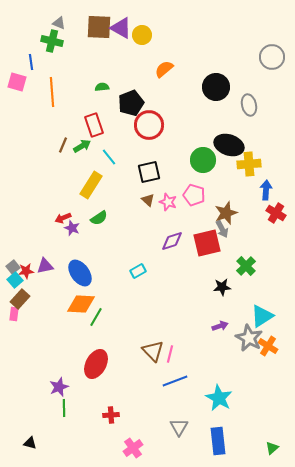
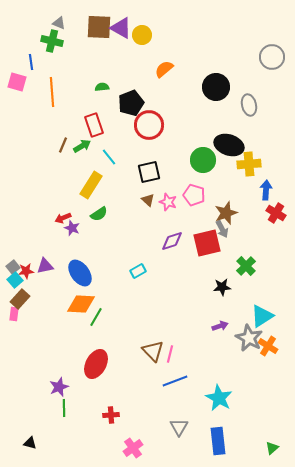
green semicircle at (99, 218): moved 4 px up
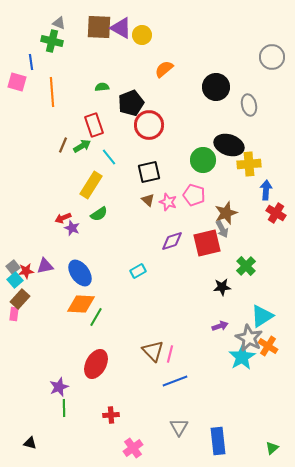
cyan star at (219, 398): moved 23 px right, 41 px up; rotated 12 degrees clockwise
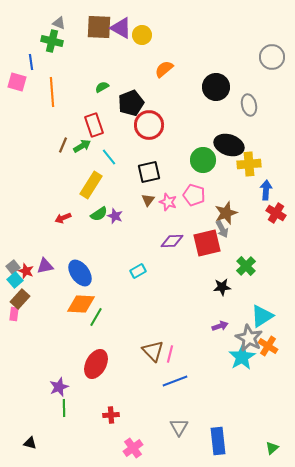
green semicircle at (102, 87): rotated 24 degrees counterclockwise
brown triangle at (148, 200): rotated 24 degrees clockwise
purple star at (72, 228): moved 43 px right, 12 px up
purple diamond at (172, 241): rotated 15 degrees clockwise
red star at (26, 271): rotated 28 degrees clockwise
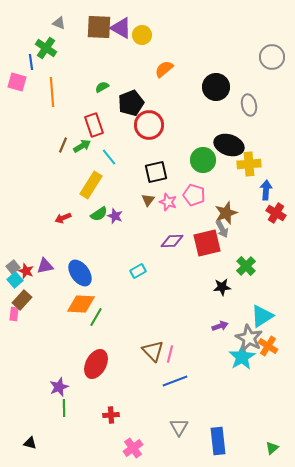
green cross at (52, 41): moved 6 px left, 7 px down; rotated 20 degrees clockwise
black square at (149, 172): moved 7 px right
brown rectangle at (20, 299): moved 2 px right, 1 px down
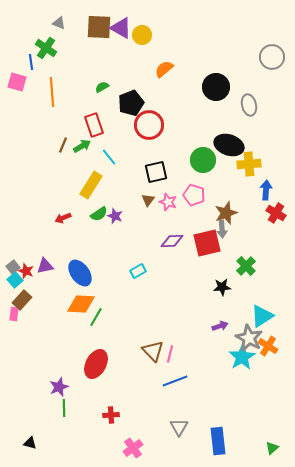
gray arrow at (222, 229): rotated 24 degrees clockwise
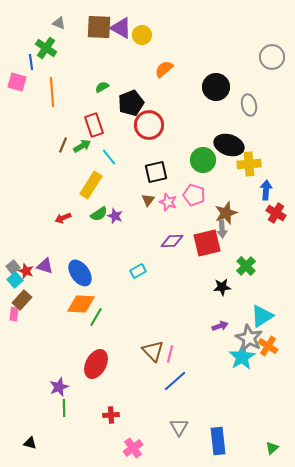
purple triangle at (45, 266): rotated 30 degrees clockwise
blue line at (175, 381): rotated 20 degrees counterclockwise
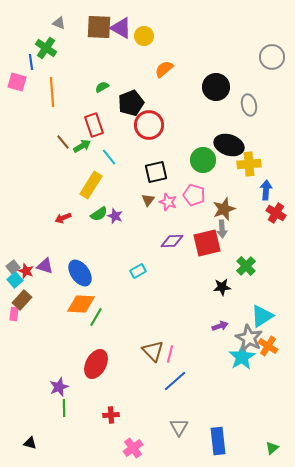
yellow circle at (142, 35): moved 2 px right, 1 px down
brown line at (63, 145): moved 3 px up; rotated 63 degrees counterclockwise
brown star at (226, 213): moved 2 px left, 4 px up
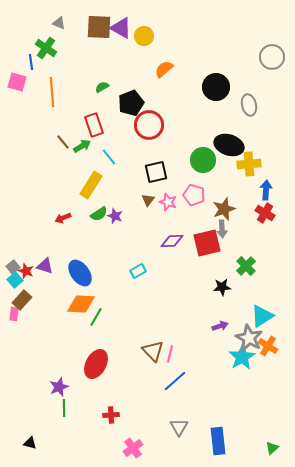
red cross at (276, 213): moved 11 px left
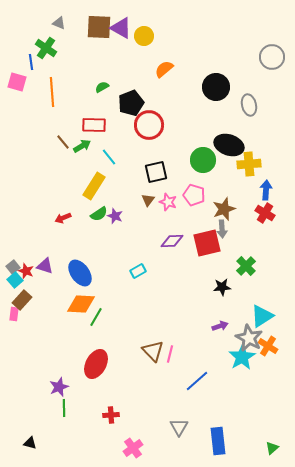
red rectangle at (94, 125): rotated 70 degrees counterclockwise
yellow rectangle at (91, 185): moved 3 px right, 1 px down
blue line at (175, 381): moved 22 px right
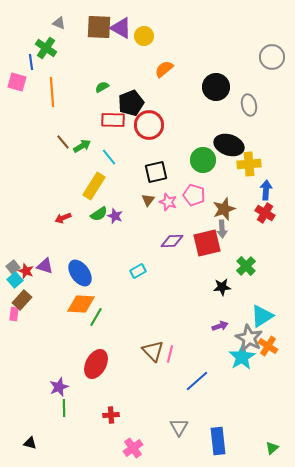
red rectangle at (94, 125): moved 19 px right, 5 px up
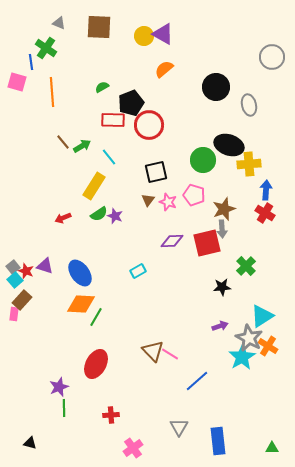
purple triangle at (121, 28): moved 42 px right, 6 px down
pink line at (170, 354): rotated 72 degrees counterclockwise
green triangle at (272, 448): rotated 40 degrees clockwise
